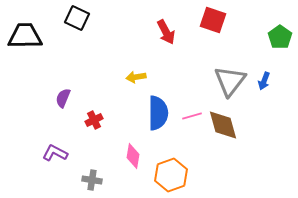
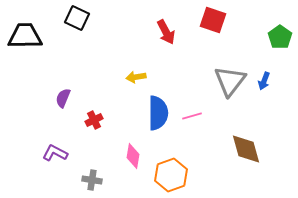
brown diamond: moved 23 px right, 24 px down
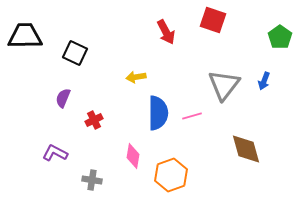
black square: moved 2 px left, 35 px down
gray triangle: moved 6 px left, 4 px down
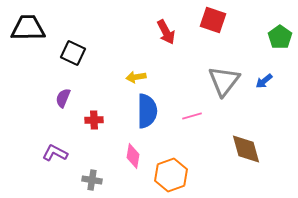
black trapezoid: moved 3 px right, 8 px up
black square: moved 2 px left
blue arrow: rotated 30 degrees clockwise
gray triangle: moved 4 px up
blue semicircle: moved 11 px left, 2 px up
red cross: rotated 24 degrees clockwise
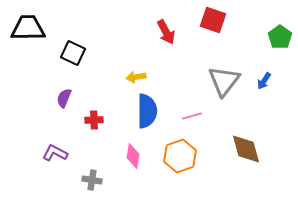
blue arrow: rotated 18 degrees counterclockwise
purple semicircle: moved 1 px right
orange hexagon: moved 9 px right, 19 px up
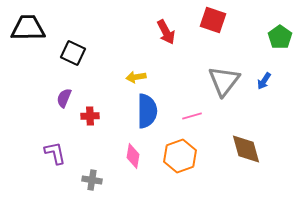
red cross: moved 4 px left, 4 px up
purple L-shape: rotated 50 degrees clockwise
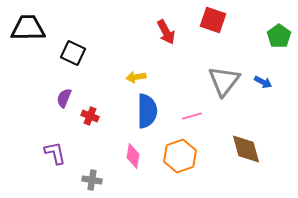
green pentagon: moved 1 px left, 1 px up
blue arrow: moved 1 px left, 1 px down; rotated 96 degrees counterclockwise
red cross: rotated 24 degrees clockwise
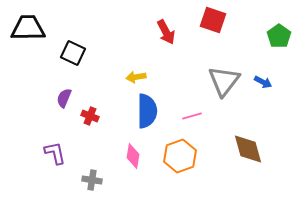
brown diamond: moved 2 px right
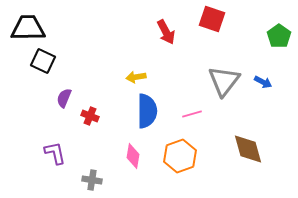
red square: moved 1 px left, 1 px up
black square: moved 30 px left, 8 px down
pink line: moved 2 px up
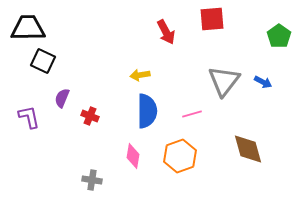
red square: rotated 24 degrees counterclockwise
yellow arrow: moved 4 px right, 2 px up
purple semicircle: moved 2 px left
purple L-shape: moved 26 px left, 36 px up
